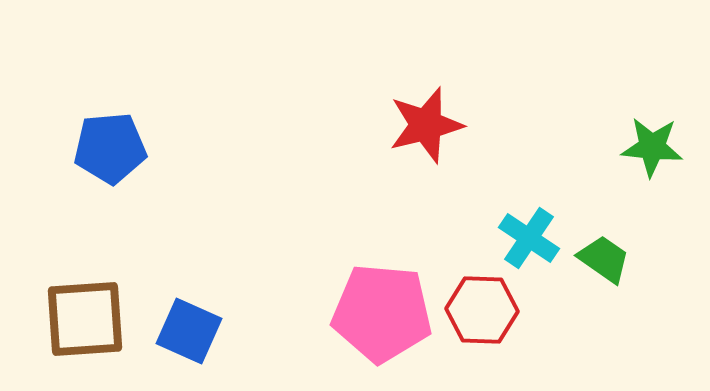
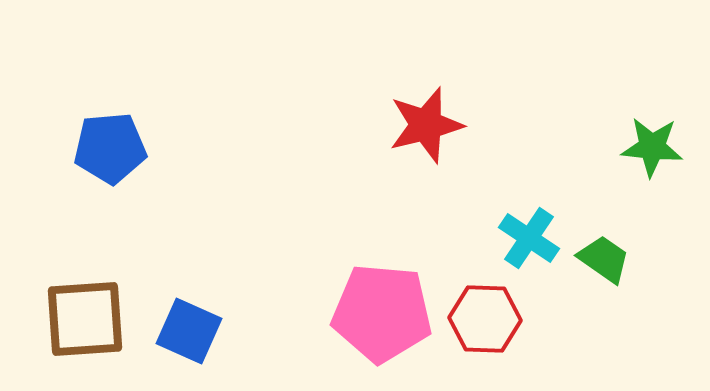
red hexagon: moved 3 px right, 9 px down
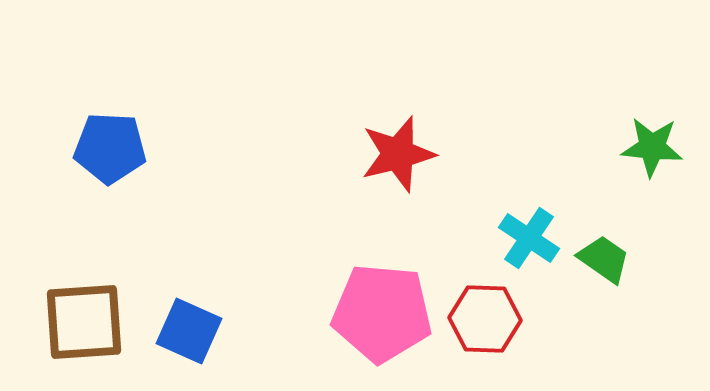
red star: moved 28 px left, 29 px down
blue pentagon: rotated 8 degrees clockwise
brown square: moved 1 px left, 3 px down
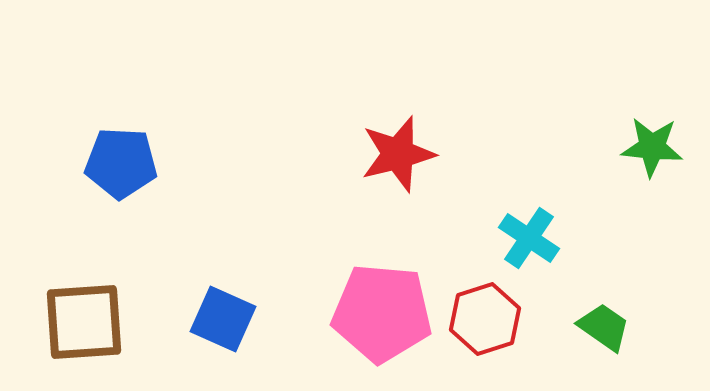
blue pentagon: moved 11 px right, 15 px down
green trapezoid: moved 68 px down
red hexagon: rotated 20 degrees counterclockwise
blue square: moved 34 px right, 12 px up
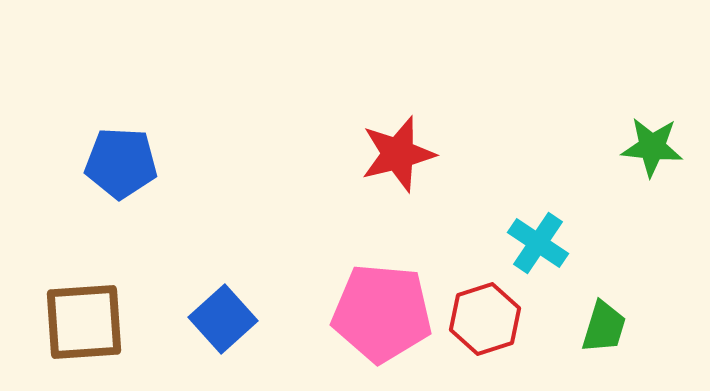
cyan cross: moved 9 px right, 5 px down
blue square: rotated 24 degrees clockwise
green trapezoid: rotated 72 degrees clockwise
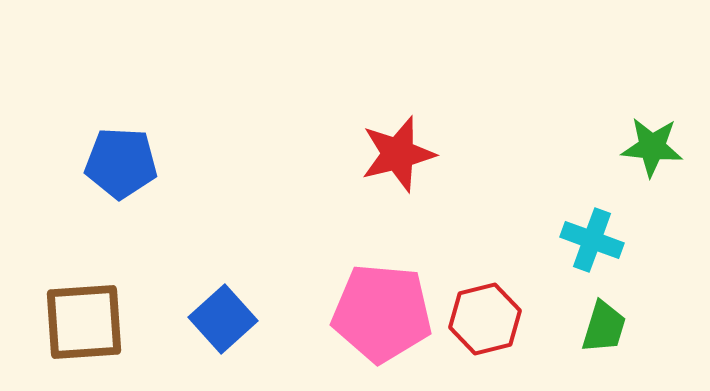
cyan cross: moved 54 px right, 3 px up; rotated 14 degrees counterclockwise
red hexagon: rotated 4 degrees clockwise
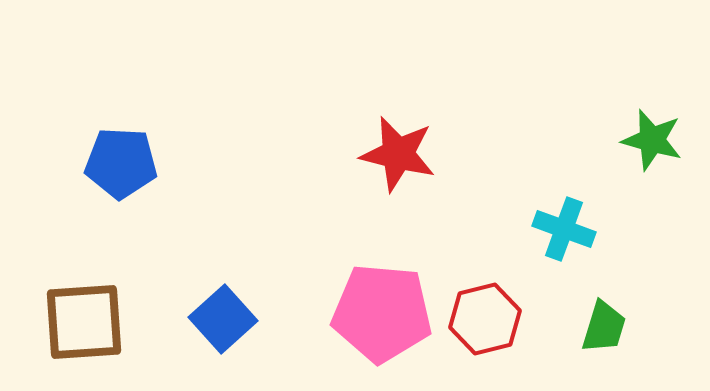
green star: moved 7 px up; rotated 10 degrees clockwise
red star: rotated 28 degrees clockwise
cyan cross: moved 28 px left, 11 px up
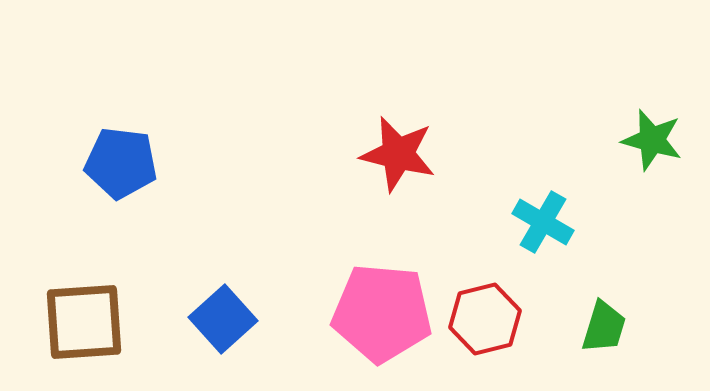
blue pentagon: rotated 4 degrees clockwise
cyan cross: moved 21 px left, 7 px up; rotated 10 degrees clockwise
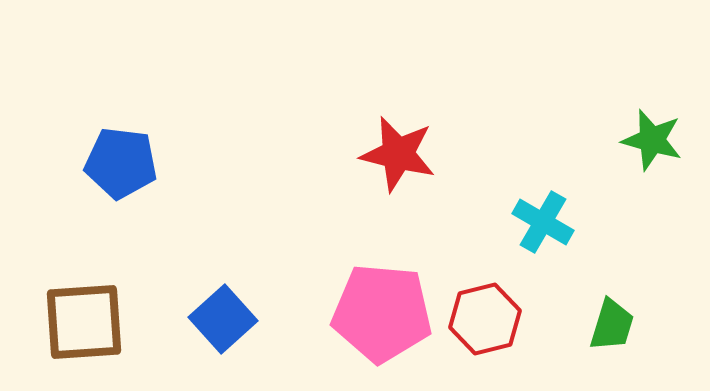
green trapezoid: moved 8 px right, 2 px up
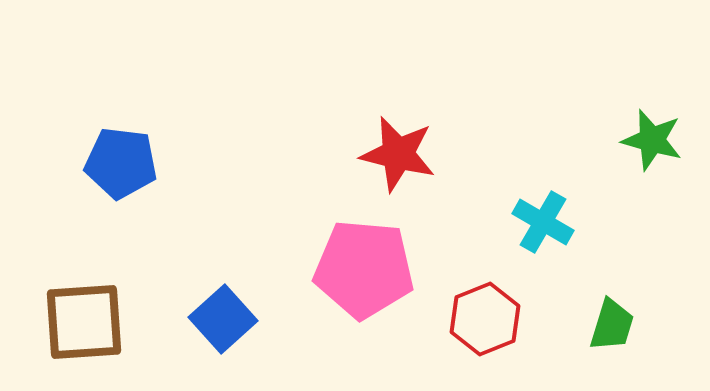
pink pentagon: moved 18 px left, 44 px up
red hexagon: rotated 8 degrees counterclockwise
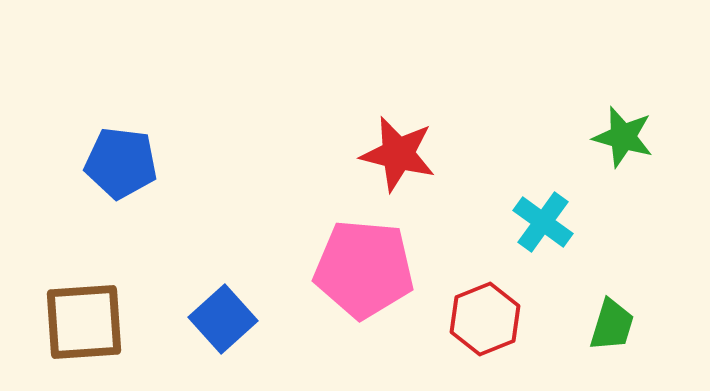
green star: moved 29 px left, 3 px up
cyan cross: rotated 6 degrees clockwise
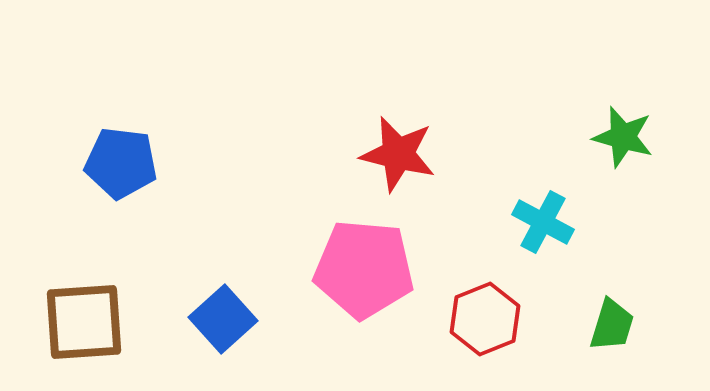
cyan cross: rotated 8 degrees counterclockwise
